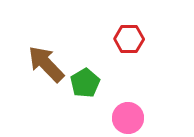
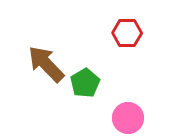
red hexagon: moved 2 px left, 6 px up
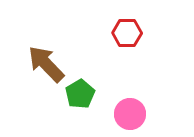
green pentagon: moved 5 px left, 11 px down
pink circle: moved 2 px right, 4 px up
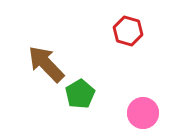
red hexagon: moved 1 px right, 2 px up; rotated 16 degrees clockwise
pink circle: moved 13 px right, 1 px up
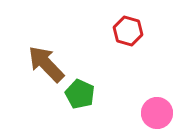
green pentagon: rotated 16 degrees counterclockwise
pink circle: moved 14 px right
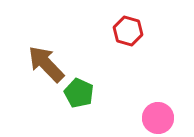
green pentagon: moved 1 px left, 1 px up
pink circle: moved 1 px right, 5 px down
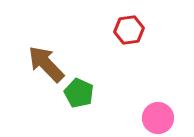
red hexagon: moved 1 px right, 1 px up; rotated 24 degrees counterclockwise
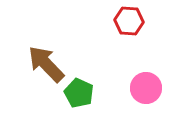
red hexagon: moved 9 px up; rotated 12 degrees clockwise
pink circle: moved 12 px left, 30 px up
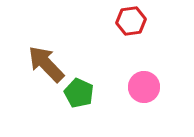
red hexagon: moved 2 px right; rotated 12 degrees counterclockwise
pink circle: moved 2 px left, 1 px up
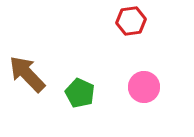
brown arrow: moved 19 px left, 10 px down
green pentagon: moved 1 px right
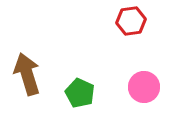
brown arrow: rotated 27 degrees clockwise
